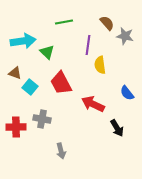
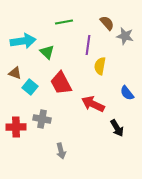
yellow semicircle: moved 1 px down; rotated 18 degrees clockwise
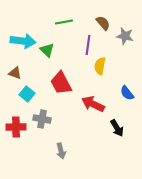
brown semicircle: moved 4 px left
cyan arrow: rotated 15 degrees clockwise
green triangle: moved 2 px up
cyan square: moved 3 px left, 7 px down
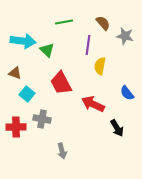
gray arrow: moved 1 px right
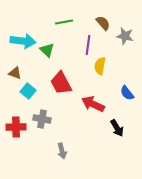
cyan square: moved 1 px right, 3 px up
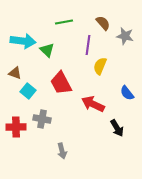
yellow semicircle: rotated 12 degrees clockwise
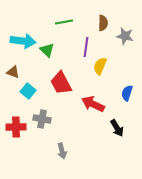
brown semicircle: rotated 42 degrees clockwise
purple line: moved 2 px left, 2 px down
brown triangle: moved 2 px left, 1 px up
blue semicircle: rotated 56 degrees clockwise
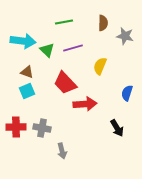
purple line: moved 13 px left, 1 px down; rotated 66 degrees clockwise
brown triangle: moved 14 px right
red trapezoid: moved 4 px right; rotated 15 degrees counterclockwise
cyan square: moved 1 px left; rotated 28 degrees clockwise
red arrow: moved 8 px left; rotated 150 degrees clockwise
gray cross: moved 9 px down
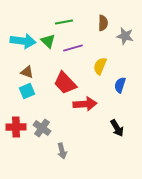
green triangle: moved 1 px right, 9 px up
blue semicircle: moved 7 px left, 8 px up
gray cross: rotated 24 degrees clockwise
